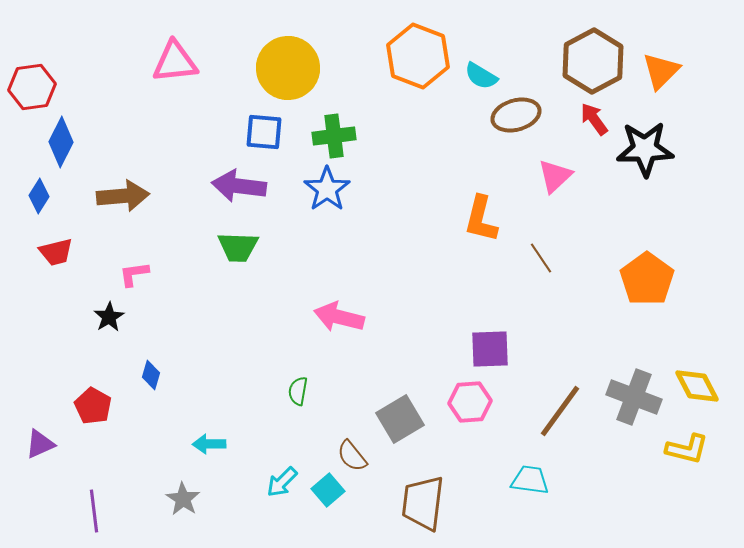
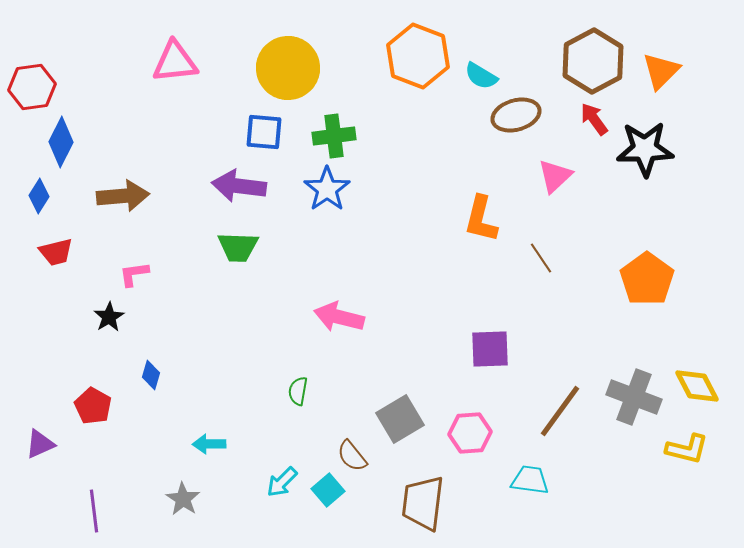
pink hexagon at (470, 402): moved 31 px down
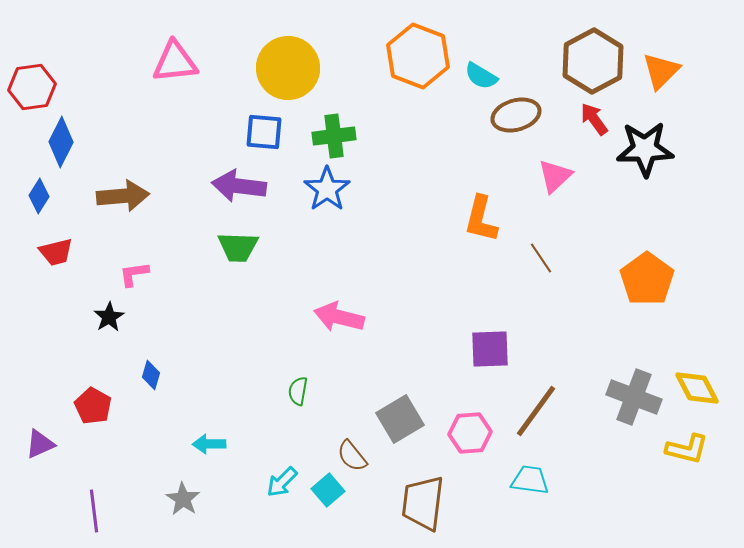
yellow diamond at (697, 386): moved 2 px down
brown line at (560, 411): moved 24 px left
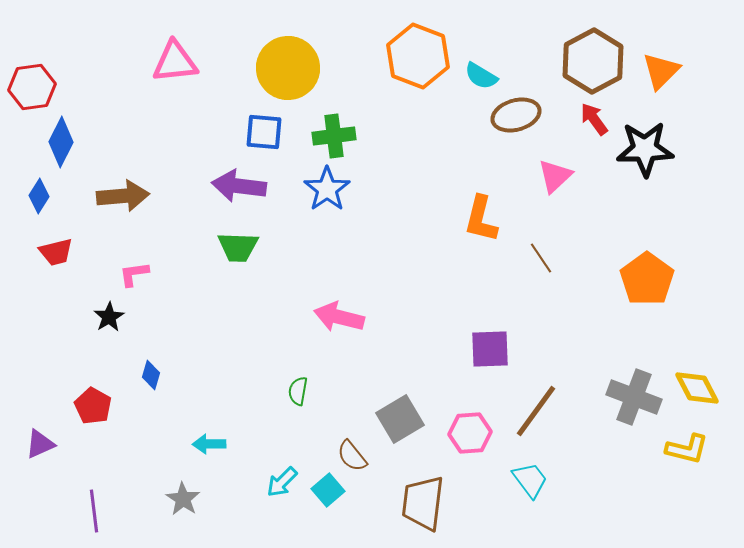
cyan trapezoid at (530, 480): rotated 45 degrees clockwise
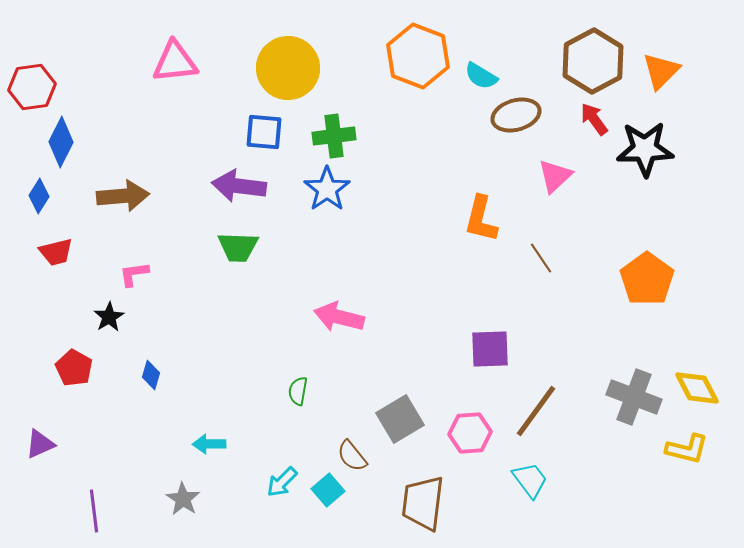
red pentagon at (93, 406): moved 19 px left, 38 px up
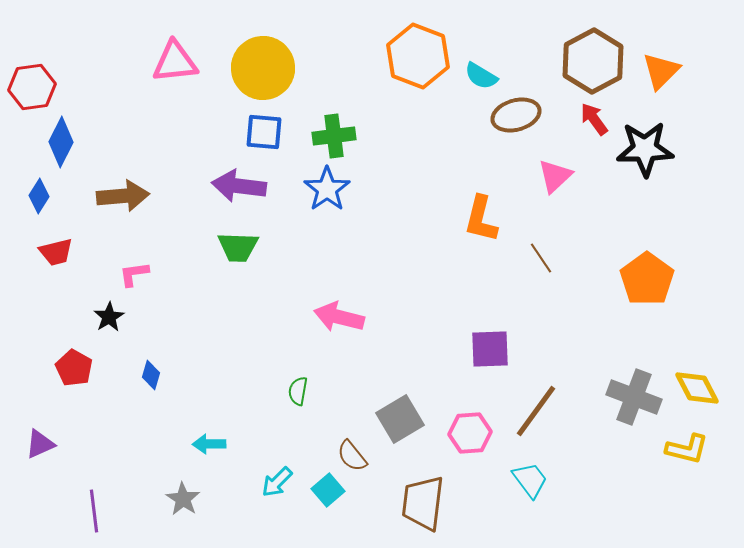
yellow circle at (288, 68): moved 25 px left
cyan arrow at (282, 482): moved 5 px left
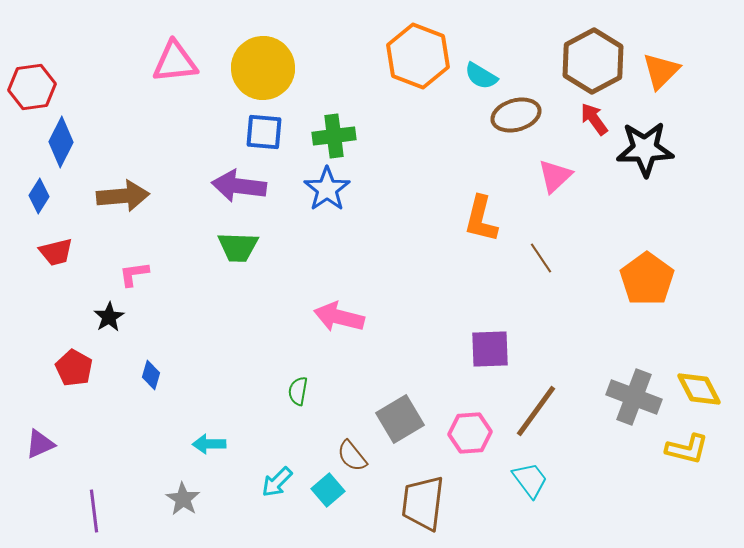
yellow diamond at (697, 388): moved 2 px right, 1 px down
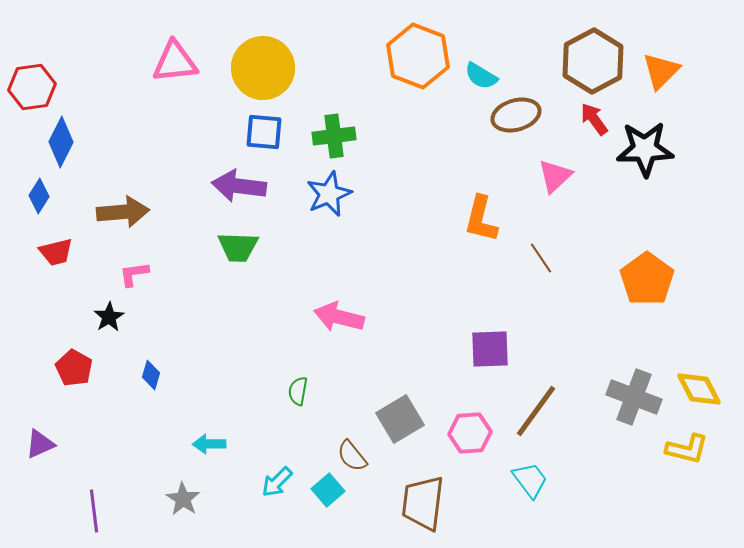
blue star at (327, 189): moved 2 px right, 5 px down; rotated 12 degrees clockwise
brown arrow at (123, 196): moved 16 px down
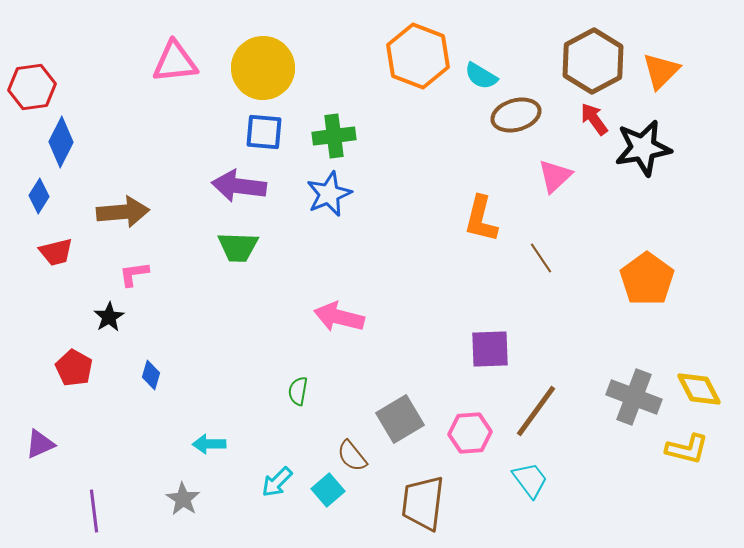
black star at (645, 149): moved 2 px left, 1 px up; rotated 8 degrees counterclockwise
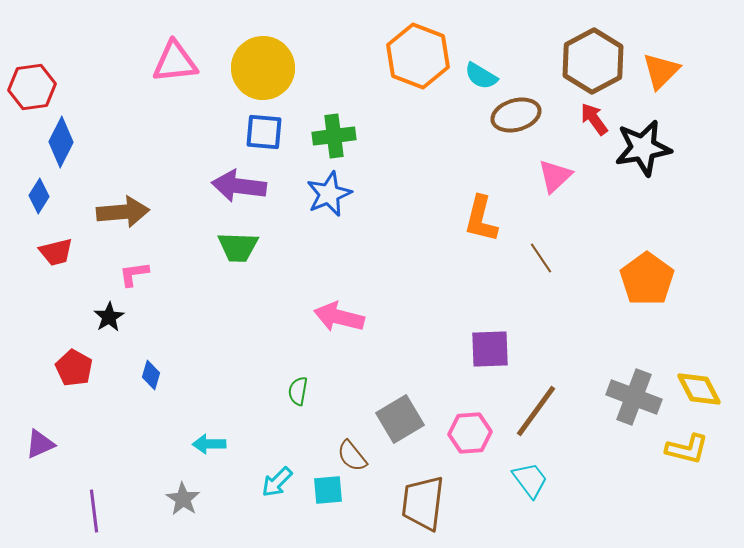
cyan square at (328, 490): rotated 36 degrees clockwise
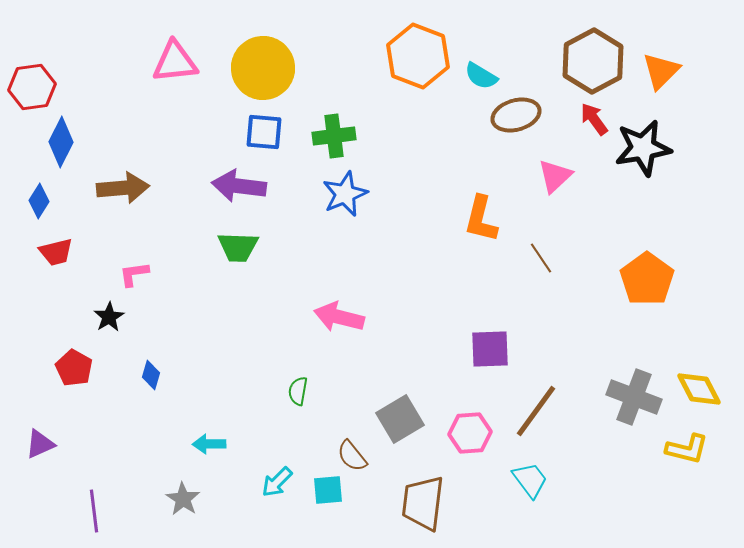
blue star at (329, 194): moved 16 px right
blue diamond at (39, 196): moved 5 px down
brown arrow at (123, 212): moved 24 px up
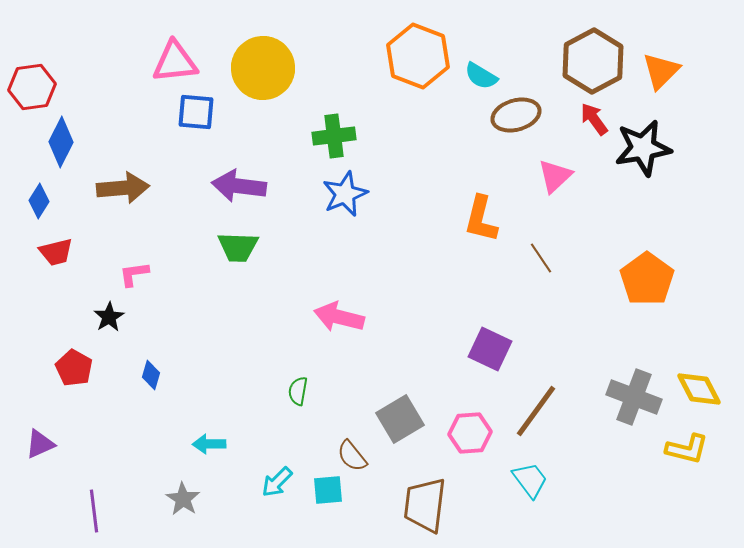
blue square at (264, 132): moved 68 px left, 20 px up
purple square at (490, 349): rotated 27 degrees clockwise
brown trapezoid at (423, 503): moved 2 px right, 2 px down
